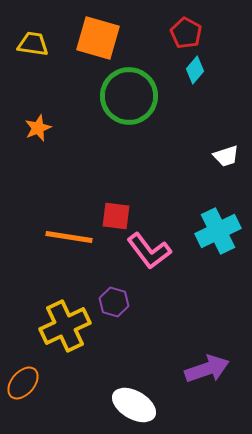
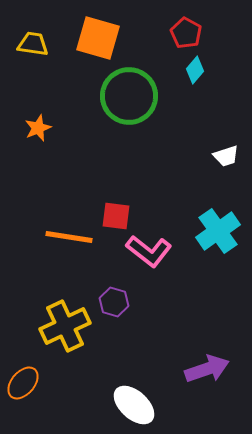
cyan cross: rotated 9 degrees counterclockwise
pink L-shape: rotated 15 degrees counterclockwise
white ellipse: rotated 12 degrees clockwise
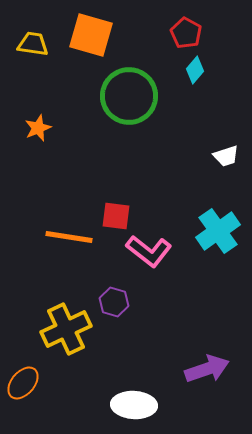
orange square: moved 7 px left, 3 px up
yellow cross: moved 1 px right, 3 px down
white ellipse: rotated 39 degrees counterclockwise
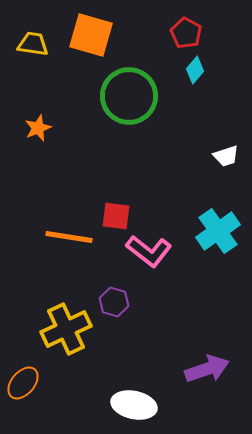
white ellipse: rotated 9 degrees clockwise
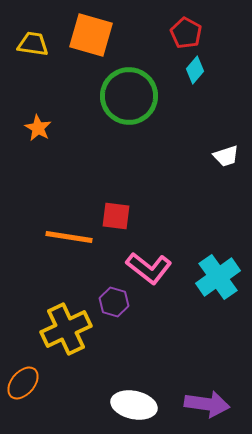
orange star: rotated 20 degrees counterclockwise
cyan cross: moved 46 px down
pink L-shape: moved 17 px down
purple arrow: moved 35 px down; rotated 27 degrees clockwise
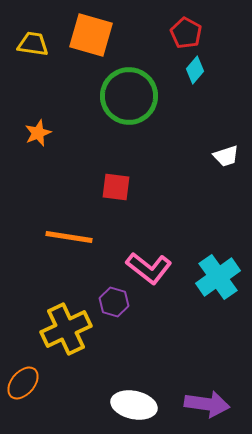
orange star: moved 5 px down; rotated 20 degrees clockwise
red square: moved 29 px up
